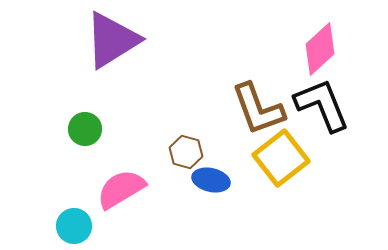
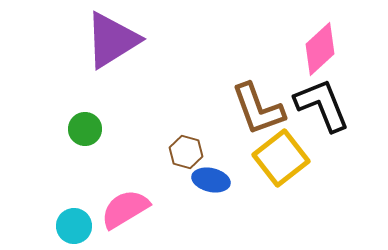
pink semicircle: moved 4 px right, 20 px down
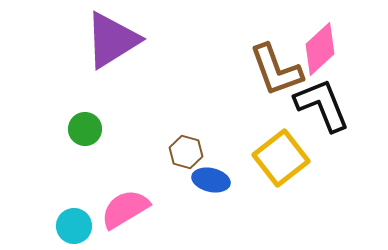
brown L-shape: moved 18 px right, 39 px up
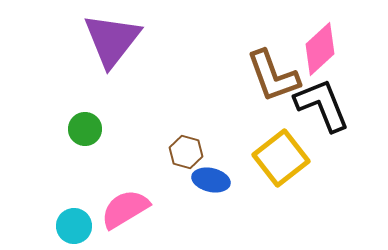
purple triangle: rotated 20 degrees counterclockwise
brown L-shape: moved 3 px left, 6 px down
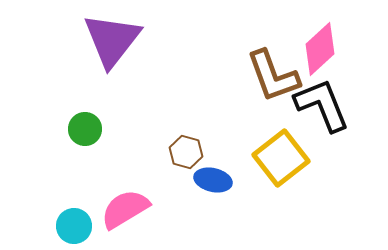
blue ellipse: moved 2 px right
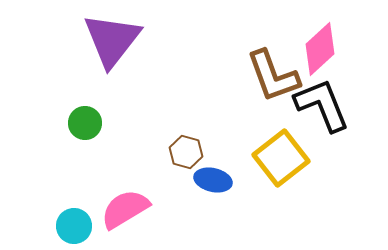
green circle: moved 6 px up
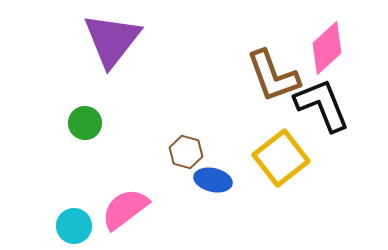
pink diamond: moved 7 px right, 1 px up
pink semicircle: rotated 6 degrees counterclockwise
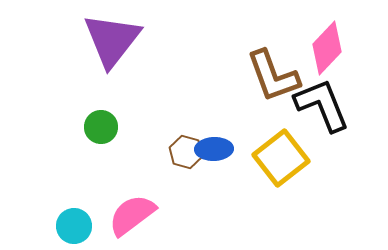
pink diamond: rotated 4 degrees counterclockwise
green circle: moved 16 px right, 4 px down
blue ellipse: moved 1 px right, 31 px up; rotated 15 degrees counterclockwise
pink semicircle: moved 7 px right, 6 px down
